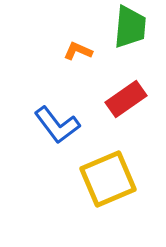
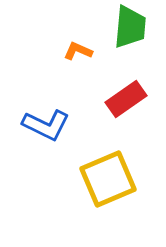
blue L-shape: moved 11 px left; rotated 27 degrees counterclockwise
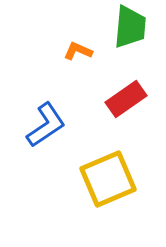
blue L-shape: rotated 60 degrees counterclockwise
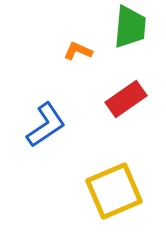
yellow square: moved 6 px right, 12 px down
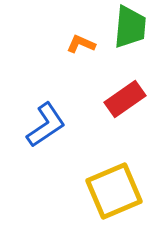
orange L-shape: moved 3 px right, 7 px up
red rectangle: moved 1 px left
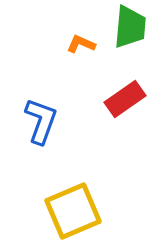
blue L-shape: moved 5 px left, 4 px up; rotated 36 degrees counterclockwise
yellow square: moved 41 px left, 20 px down
